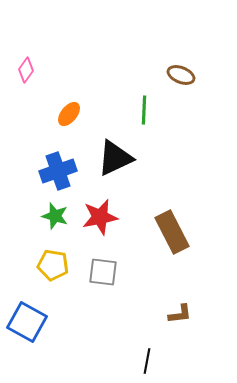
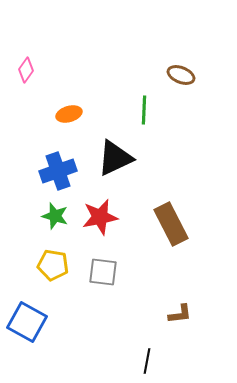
orange ellipse: rotated 35 degrees clockwise
brown rectangle: moved 1 px left, 8 px up
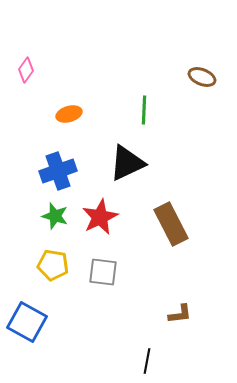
brown ellipse: moved 21 px right, 2 px down
black triangle: moved 12 px right, 5 px down
red star: rotated 15 degrees counterclockwise
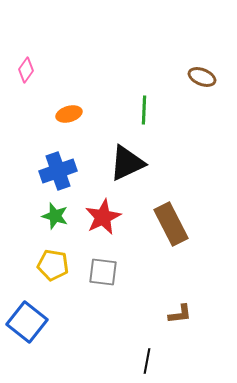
red star: moved 3 px right
blue square: rotated 9 degrees clockwise
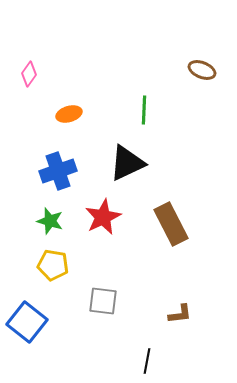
pink diamond: moved 3 px right, 4 px down
brown ellipse: moved 7 px up
green star: moved 5 px left, 5 px down
gray square: moved 29 px down
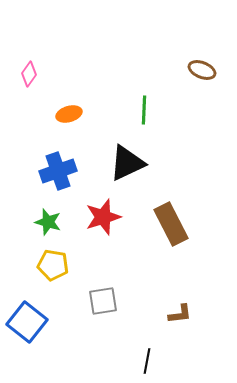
red star: rotated 9 degrees clockwise
green star: moved 2 px left, 1 px down
gray square: rotated 16 degrees counterclockwise
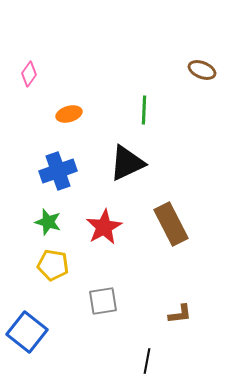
red star: moved 1 px right, 10 px down; rotated 12 degrees counterclockwise
blue square: moved 10 px down
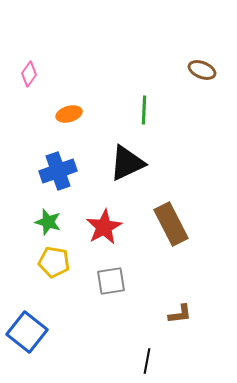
yellow pentagon: moved 1 px right, 3 px up
gray square: moved 8 px right, 20 px up
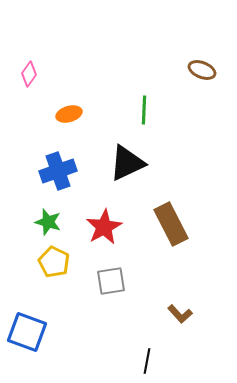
yellow pentagon: rotated 16 degrees clockwise
brown L-shape: rotated 55 degrees clockwise
blue square: rotated 18 degrees counterclockwise
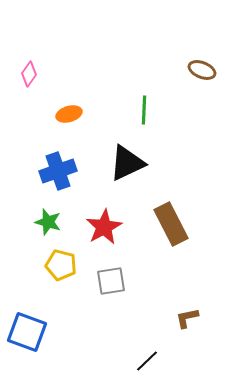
yellow pentagon: moved 7 px right, 3 px down; rotated 12 degrees counterclockwise
brown L-shape: moved 7 px right, 4 px down; rotated 120 degrees clockwise
black line: rotated 35 degrees clockwise
